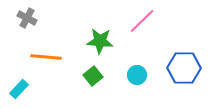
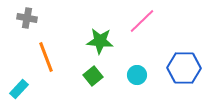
gray cross: rotated 18 degrees counterclockwise
orange line: rotated 64 degrees clockwise
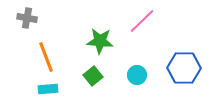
cyan rectangle: moved 29 px right; rotated 42 degrees clockwise
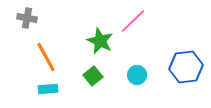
pink line: moved 9 px left
green star: rotated 20 degrees clockwise
orange line: rotated 8 degrees counterclockwise
blue hexagon: moved 2 px right, 1 px up; rotated 8 degrees counterclockwise
